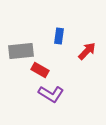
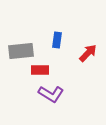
blue rectangle: moved 2 px left, 4 px down
red arrow: moved 1 px right, 2 px down
red rectangle: rotated 30 degrees counterclockwise
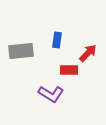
red rectangle: moved 29 px right
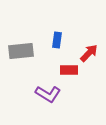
red arrow: moved 1 px right
purple L-shape: moved 3 px left
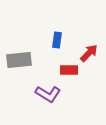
gray rectangle: moved 2 px left, 9 px down
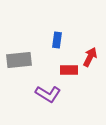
red arrow: moved 1 px right, 4 px down; rotated 18 degrees counterclockwise
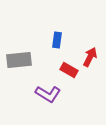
red rectangle: rotated 30 degrees clockwise
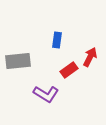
gray rectangle: moved 1 px left, 1 px down
red rectangle: rotated 66 degrees counterclockwise
purple L-shape: moved 2 px left
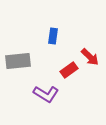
blue rectangle: moved 4 px left, 4 px up
red arrow: rotated 108 degrees clockwise
